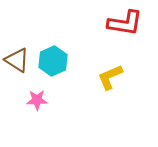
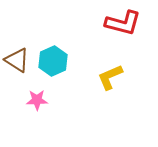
red L-shape: moved 2 px left; rotated 6 degrees clockwise
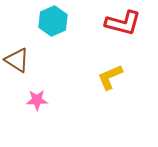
cyan hexagon: moved 40 px up
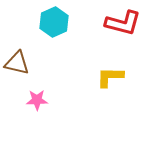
cyan hexagon: moved 1 px right, 1 px down
brown triangle: moved 3 px down; rotated 20 degrees counterclockwise
yellow L-shape: rotated 24 degrees clockwise
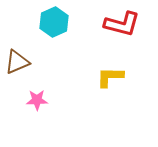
red L-shape: moved 1 px left, 1 px down
brown triangle: moved 1 px up; rotated 36 degrees counterclockwise
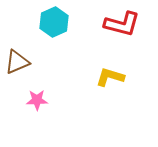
yellow L-shape: rotated 16 degrees clockwise
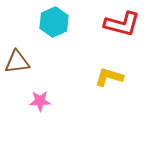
brown triangle: rotated 16 degrees clockwise
yellow L-shape: moved 1 px left
pink star: moved 3 px right, 1 px down
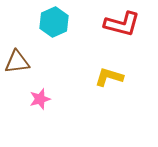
pink star: moved 2 px up; rotated 15 degrees counterclockwise
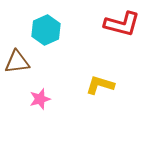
cyan hexagon: moved 8 px left, 8 px down
yellow L-shape: moved 9 px left, 8 px down
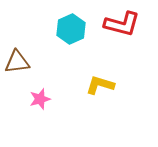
cyan hexagon: moved 25 px right, 1 px up
